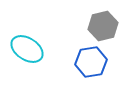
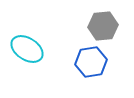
gray hexagon: rotated 8 degrees clockwise
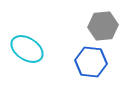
blue hexagon: rotated 16 degrees clockwise
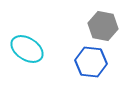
gray hexagon: rotated 16 degrees clockwise
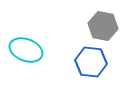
cyan ellipse: moved 1 px left, 1 px down; rotated 12 degrees counterclockwise
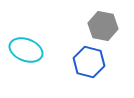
blue hexagon: moved 2 px left; rotated 8 degrees clockwise
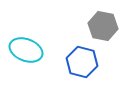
blue hexagon: moved 7 px left
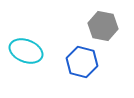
cyan ellipse: moved 1 px down
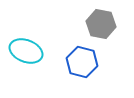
gray hexagon: moved 2 px left, 2 px up
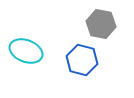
blue hexagon: moved 2 px up
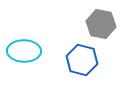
cyan ellipse: moved 2 px left; rotated 20 degrees counterclockwise
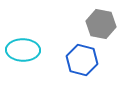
cyan ellipse: moved 1 px left, 1 px up
